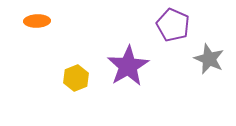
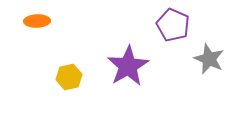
yellow hexagon: moved 7 px left, 1 px up; rotated 10 degrees clockwise
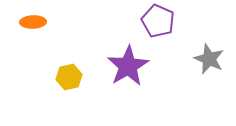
orange ellipse: moved 4 px left, 1 px down
purple pentagon: moved 15 px left, 4 px up
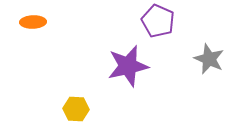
purple star: rotated 18 degrees clockwise
yellow hexagon: moved 7 px right, 32 px down; rotated 15 degrees clockwise
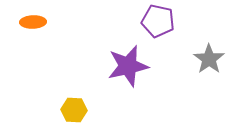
purple pentagon: rotated 12 degrees counterclockwise
gray star: rotated 12 degrees clockwise
yellow hexagon: moved 2 px left, 1 px down
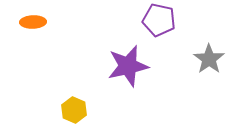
purple pentagon: moved 1 px right, 1 px up
yellow hexagon: rotated 20 degrees clockwise
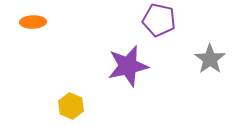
gray star: moved 1 px right
yellow hexagon: moved 3 px left, 4 px up
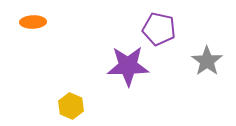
purple pentagon: moved 9 px down
gray star: moved 3 px left, 2 px down
purple star: rotated 12 degrees clockwise
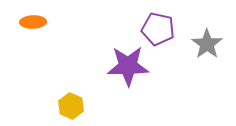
purple pentagon: moved 1 px left
gray star: moved 17 px up
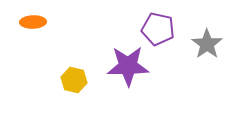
yellow hexagon: moved 3 px right, 26 px up; rotated 10 degrees counterclockwise
